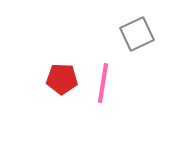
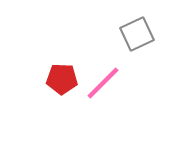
pink line: rotated 36 degrees clockwise
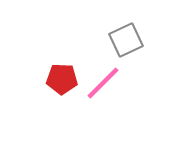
gray square: moved 11 px left, 6 px down
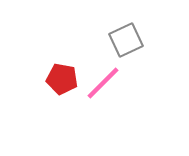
red pentagon: rotated 8 degrees clockwise
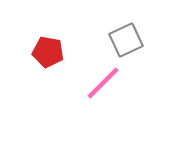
red pentagon: moved 14 px left, 27 px up
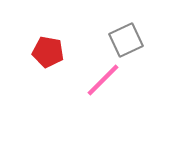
pink line: moved 3 px up
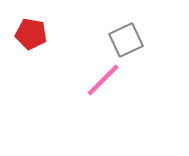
red pentagon: moved 17 px left, 18 px up
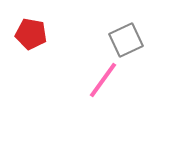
pink line: rotated 9 degrees counterclockwise
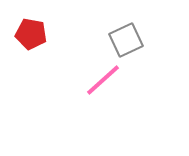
pink line: rotated 12 degrees clockwise
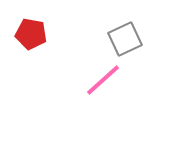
gray square: moved 1 px left, 1 px up
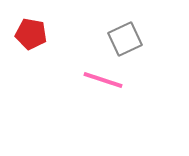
pink line: rotated 60 degrees clockwise
